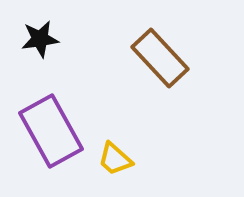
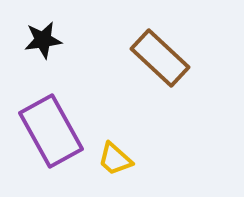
black star: moved 3 px right, 1 px down
brown rectangle: rotated 4 degrees counterclockwise
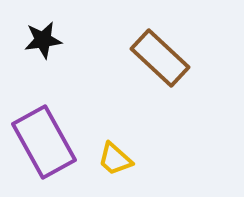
purple rectangle: moved 7 px left, 11 px down
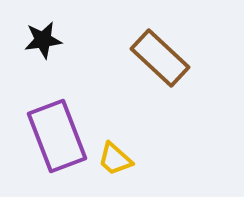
purple rectangle: moved 13 px right, 6 px up; rotated 8 degrees clockwise
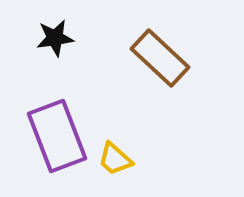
black star: moved 12 px right, 2 px up
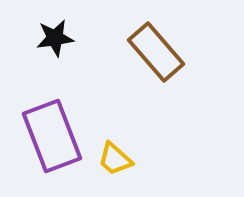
brown rectangle: moved 4 px left, 6 px up; rotated 6 degrees clockwise
purple rectangle: moved 5 px left
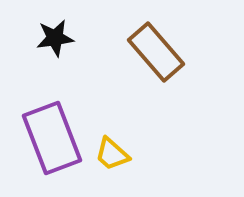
purple rectangle: moved 2 px down
yellow trapezoid: moved 3 px left, 5 px up
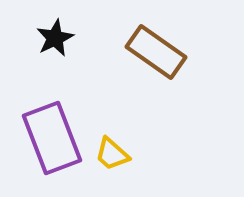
black star: rotated 18 degrees counterclockwise
brown rectangle: rotated 14 degrees counterclockwise
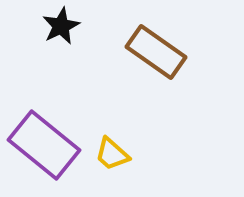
black star: moved 6 px right, 12 px up
purple rectangle: moved 8 px left, 7 px down; rotated 30 degrees counterclockwise
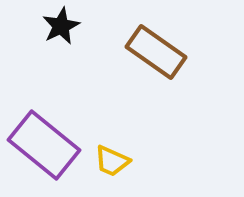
yellow trapezoid: moved 7 px down; rotated 18 degrees counterclockwise
